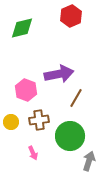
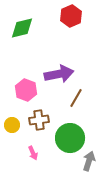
yellow circle: moved 1 px right, 3 px down
green circle: moved 2 px down
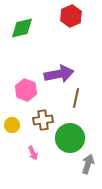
brown line: rotated 18 degrees counterclockwise
brown cross: moved 4 px right
gray arrow: moved 1 px left, 3 px down
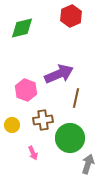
purple arrow: rotated 12 degrees counterclockwise
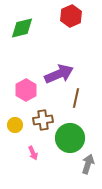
pink hexagon: rotated 10 degrees clockwise
yellow circle: moved 3 px right
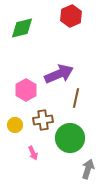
gray arrow: moved 5 px down
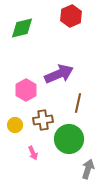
brown line: moved 2 px right, 5 px down
green circle: moved 1 px left, 1 px down
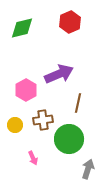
red hexagon: moved 1 px left, 6 px down
pink arrow: moved 5 px down
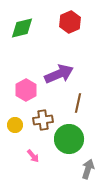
pink arrow: moved 2 px up; rotated 16 degrees counterclockwise
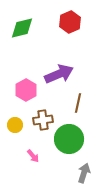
gray arrow: moved 4 px left, 4 px down
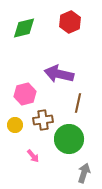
green diamond: moved 2 px right
purple arrow: rotated 144 degrees counterclockwise
pink hexagon: moved 1 px left, 4 px down; rotated 15 degrees clockwise
